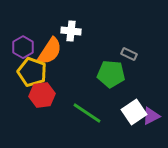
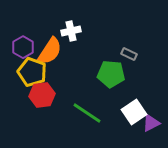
white cross: rotated 18 degrees counterclockwise
purple triangle: moved 7 px down
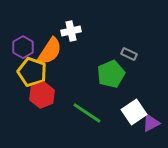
green pentagon: rotated 28 degrees counterclockwise
red hexagon: rotated 15 degrees counterclockwise
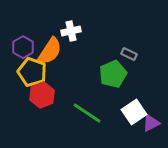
green pentagon: moved 2 px right
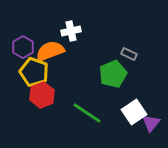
orange semicircle: rotated 144 degrees counterclockwise
yellow pentagon: moved 2 px right
purple triangle: rotated 24 degrees counterclockwise
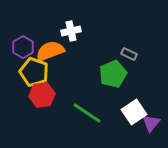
red hexagon: rotated 15 degrees clockwise
